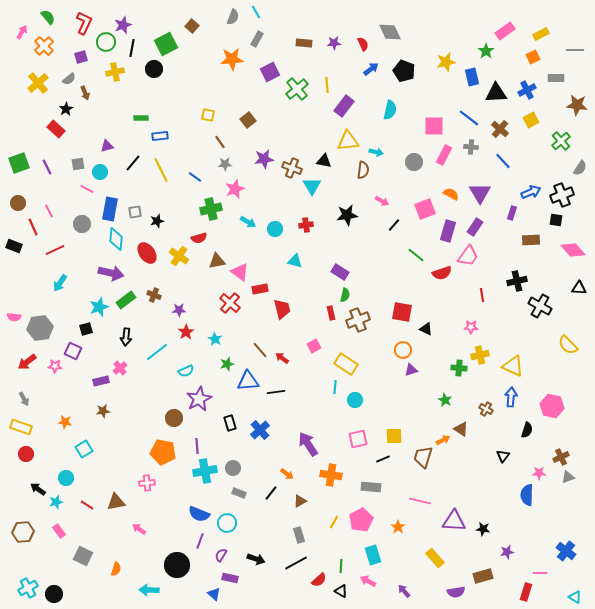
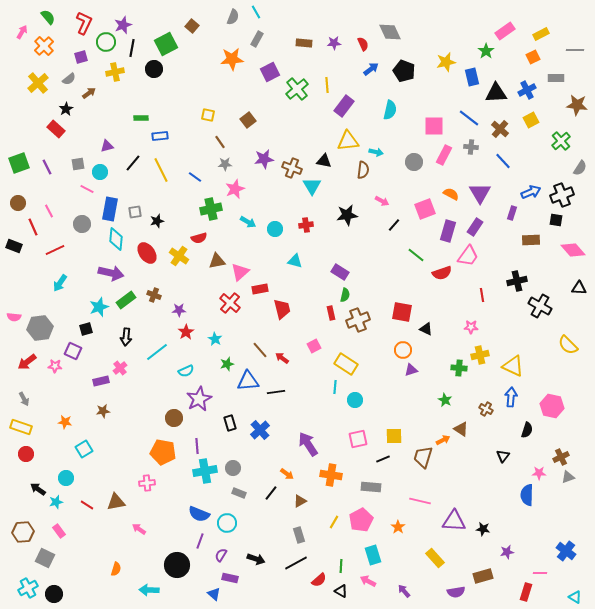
brown arrow at (85, 93): moved 4 px right; rotated 104 degrees counterclockwise
pink triangle at (240, 272): rotated 42 degrees clockwise
gray square at (83, 556): moved 38 px left, 2 px down
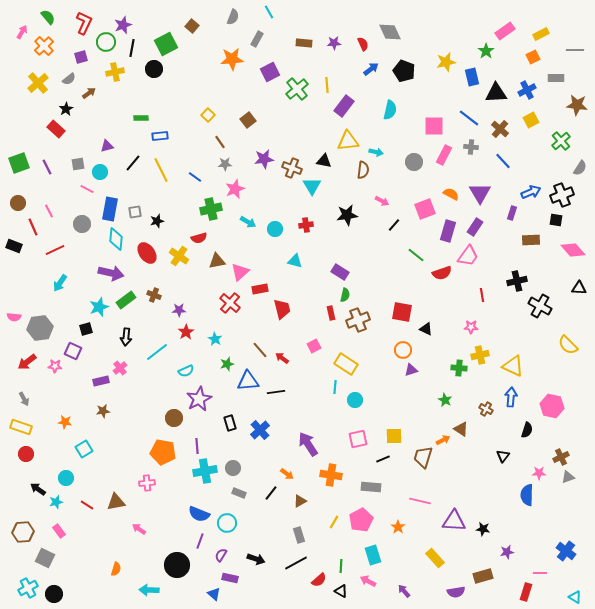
cyan line at (256, 12): moved 13 px right
yellow square at (208, 115): rotated 32 degrees clockwise
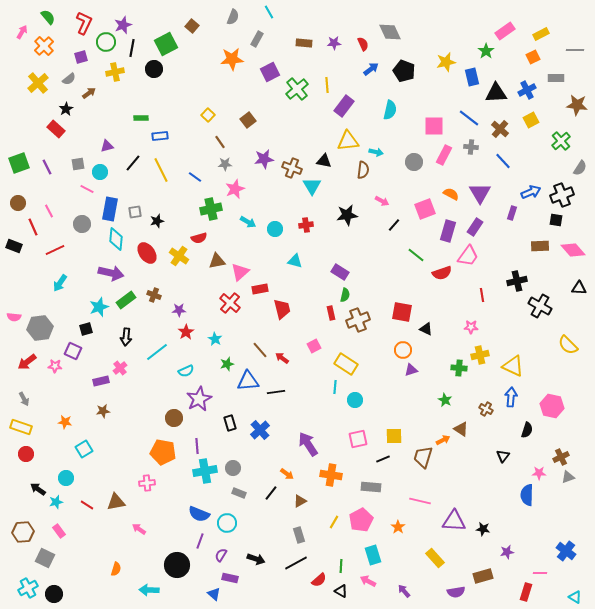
brown rectangle at (531, 240): moved 9 px right, 6 px down
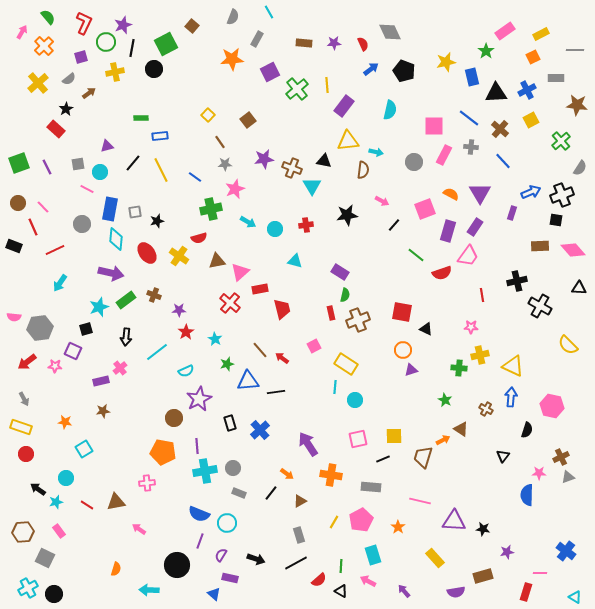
pink line at (49, 211): moved 6 px left, 4 px up; rotated 16 degrees counterclockwise
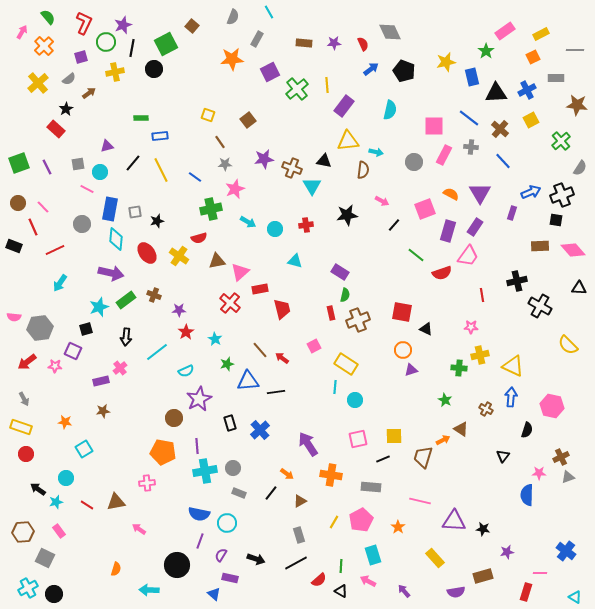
yellow square at (208, 115): rotated 24 degrees counterclockwise
blue semicircle at (199, 514): rotated 10 degrees counterclockwise
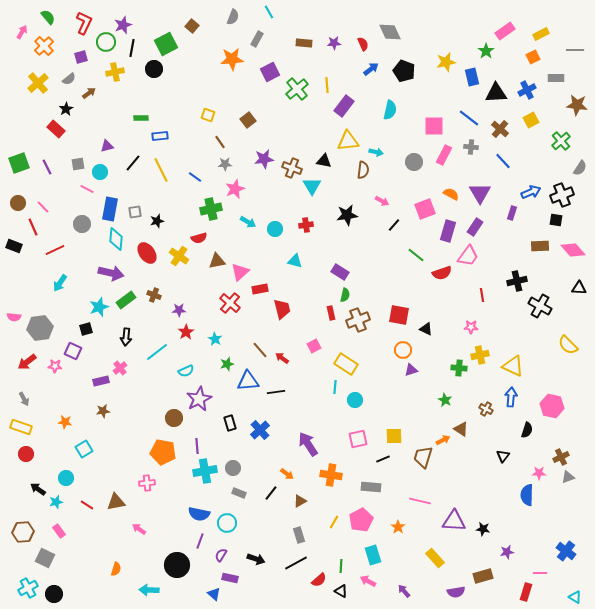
red square at (402, 312): moved 3 px left, 3 px down
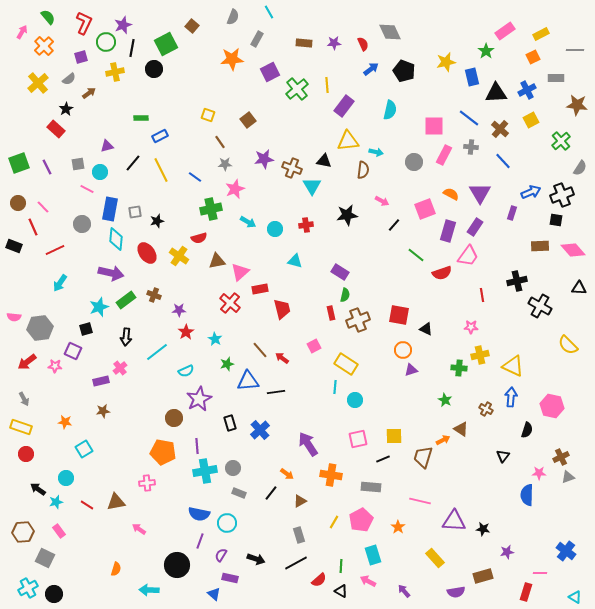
blue rectangle at (160, 136): rotated 21 degrees counterclockwise
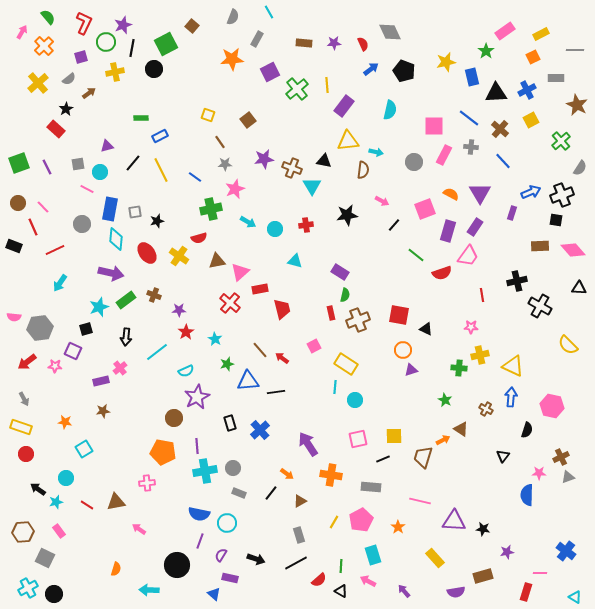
brown star at (577, 105): rotated 20 degrees clockwise
purple star at (199, 399): moved 2 px left, 2 px up
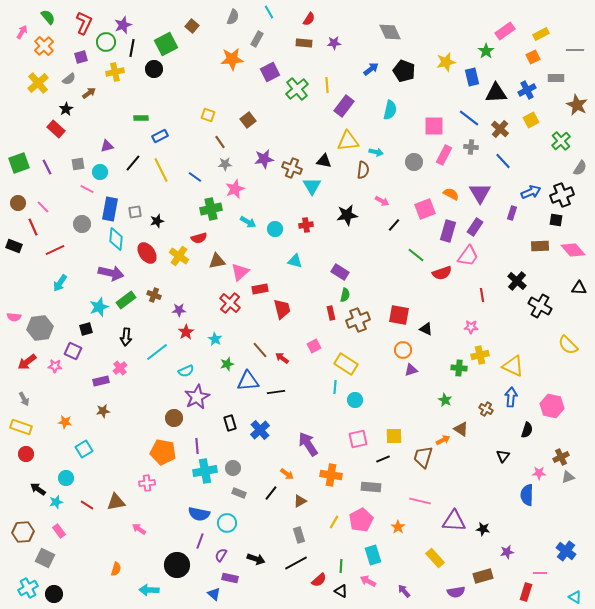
red semicircle at (363, 44): moved 54 px left, 25 px up; rotated 56 degrees clockwise
black cross at (517, 281): rotated 36 degrees counterclockwise
